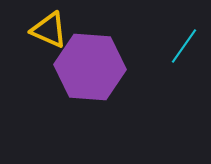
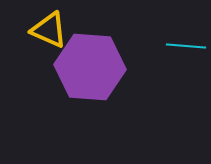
cyan line: moved 2 px right; rotated 60 degrees clockwise
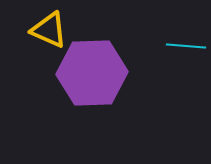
purple hexagon: moved 2 px right, 6 px down; rotated 6 degrees counterclockwise
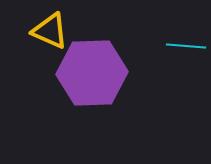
yellow triangle: moved 1 px right, 1 px down
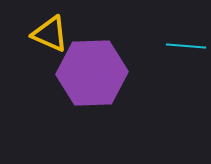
yellow triangle: moved 3 px down
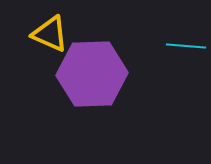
purple hexagon: moved 1 px down
